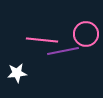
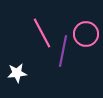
pink line: moved 7 px up; rotated 56 degrees clockwise
purple line: rotated 68 degrees counterclockwise
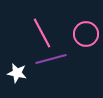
purple line: moved 12 px left, 8 px down; rotated 64 degrees clockwise
white star: rotated 18 degrees clockwise
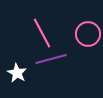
pink circle: moved 2 px right
white star: rotated 18 degrees clockwise
